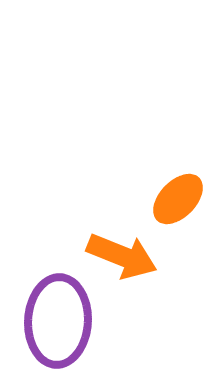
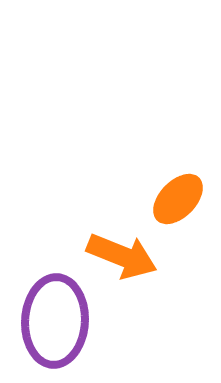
purple ellipse: moved 3 px left
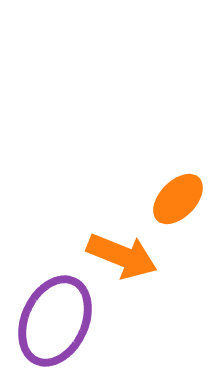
purple ellipse: rotated 22 degrees clockwise
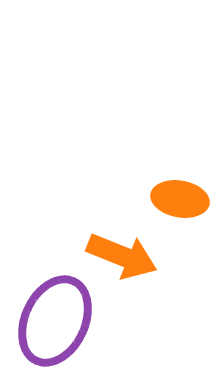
orange ellipse: moved 2 px right; rotated 56 degrees clockwise
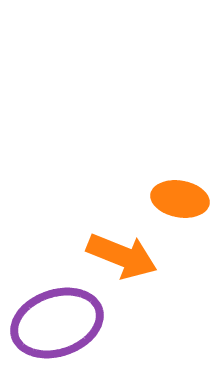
purple ellipse: moved 2 px right, 2 px down; rotated 46 degrees clockwise
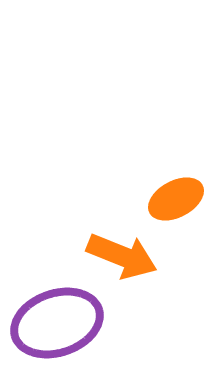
orange ellipse: moved 4 px left; rotated 38 degrees counterclockwise
